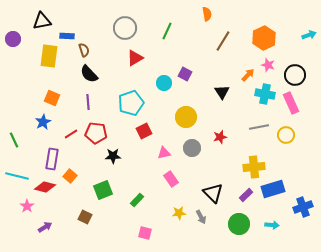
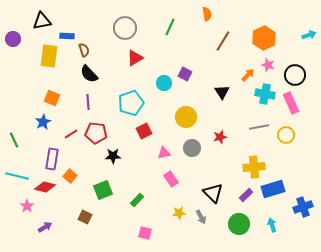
green line at (167, 31): moved 3 px right, 4 px up
cyan arrow at (272, 225): rotated 112 degrees counterclockwise
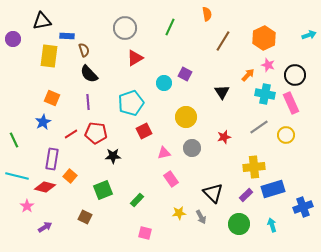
gray line at (259, 127): rotated 24 degrees counterclockwise
red star at (220, 137): moved 4 px right
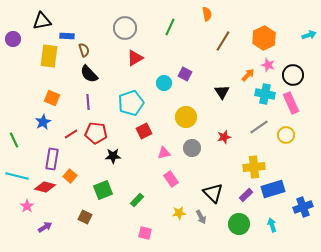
black circle at (295, 75): moved 2 px left
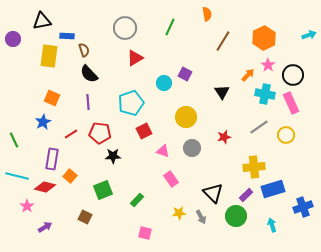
pink star at (268, 65): rotated 16 degrees clockwise
red pentagon at (96, 133): moved 4 px right
pink triangle at (164, 153): moved 1 px left, 2 px up; rotated 32 degrees clockwise
green circle at (239, 224): moved 3 px left, 8 px up
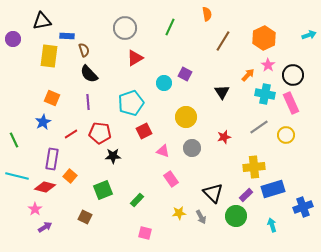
pink star at (27, 206): moved 8 px right, 3 px down
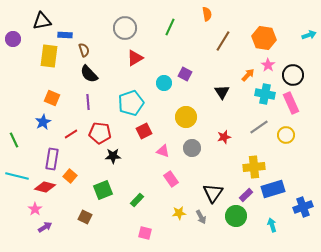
blue rectangle at (67, 36): moved 2 px left, 1 px up
orange hexagon at (264, 38): rotated 25 degrees counterclockwise
black triangle at (213, 193): rotated 20 degrees clockwise
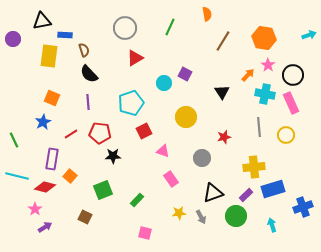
gray line at (259, 127): rotated 60 degrees counterclockwise
gray circle at (192, 148): moved 10 px right, 10 px down
black triangle at (213, 193): rotated 35 degrees clockwise
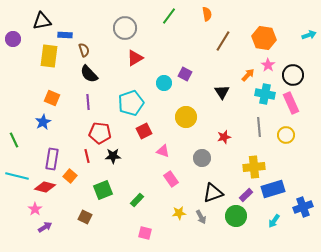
green line at (170, 27): moved 1 px left, 11 px up; rotated 12 degrees clockwise
red line at (71, 134): moved 16 px right, 22 px down; rotated 72 degrees counterclockwise
cyan arrow at (272, 225): moved 2 px right, 4 px up; rotated 128 degrees counterclockwise
